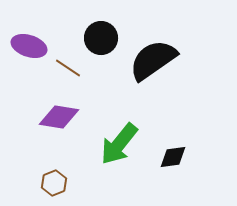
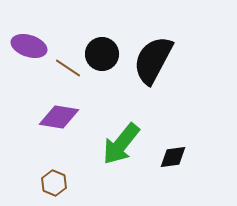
black circle: moved 1 px right, 16 px down
black semicircle: rotated 27 degrees counterclockwise
green arrow: moved 2 px right
brown hexagon: rotated 15 degrees counterclockwise
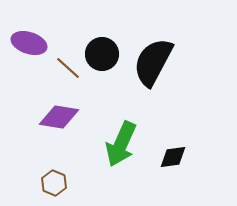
purple ellipse: moved 3 px up
black semicircle: moved 2 px down
brown line: rotated 8 degrees clockwise
green arrow: rotated 15 degrees counterclockwise
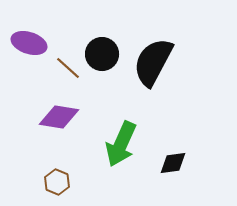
black diamond: moved 6 px down
brown hexagon: moved 3 px right, 1 px up
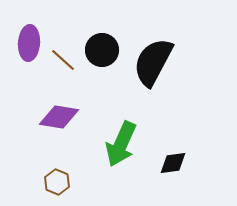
purple ellipse: rotated 76 degrees clockwise
black circle: moved 4 px up
brown line: moved 5 px left, 8 px up
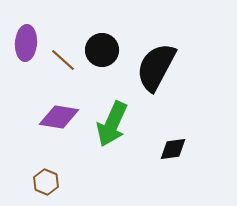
purple ellipse: moved 3 px left
black semicircle: moved 3 px right, 5 px down
green arrow: moved 9 px left, 20 px up
black diamond: moved 14 px up
brown hexagon: moved 11 px left
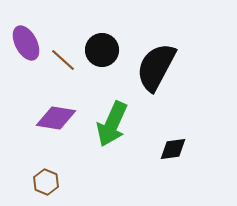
purple ellipse: rotated 32 degrees counterclockwise
purple diamond: moved 3 px left, 1 px down
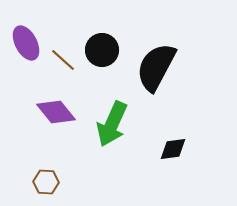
purple diamond: moved 6 px up; rotated 42 degrees clockwise
brown hexagon: rotated 20 degrees counterclockwise
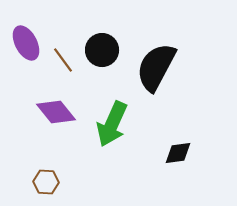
brown line: rotated 12 degrees clockwise
black diamond: moved 5 px right, 4 px down
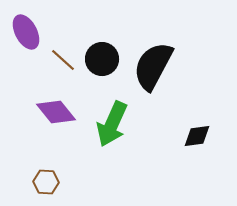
purple ellipse: moved 11 px up
black circle: moved 9 px down
brown line: rotated 12 degrees counterclockwise
black semicircle: moved 3 px left, 1 px up
black diamond: moved 19 px right, 17 px up
